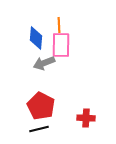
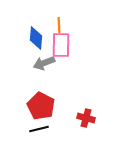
red cross: rotated 12 degrees clockwise
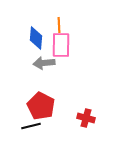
gray arrow: rotated 15 degrees clockwise
black line: moved 8 px left, 3 px up
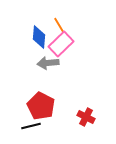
orange line: rotated 28 degrees counterclockwise
blue diamond: moved 3 px right, 1 px up
pink rectangle: moved 1 px up; rotated 45 degrees clockwise
gray arrow: moved 4 px right
red cross: moved 1 px up; rotated 12 degrees clockwise
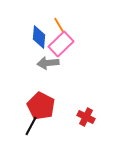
black line: rotated 48 degrees counterclockwise
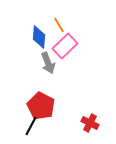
pink rectangle: moved 4 px right, 2 px down
gray arrow: rotated 105 degrees counterclockwise
red cross: moved 4 px right, 6 px down
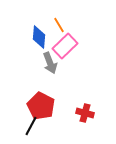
gray arrow: moved 2 px right
red cross: moved 5 px left, 10 px up; rotated 12 degrees counterclockwise
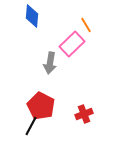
orange line: moved 27 px right
blue diamond: moved 7 px left, 21 px up
pink rectangle: moved 7 px right, 2 px up
gray arrow: rotated 30 degrees clockwise
red cross: moved 1 px left, 1 px down; rotated 36 degrees counterclockwise
